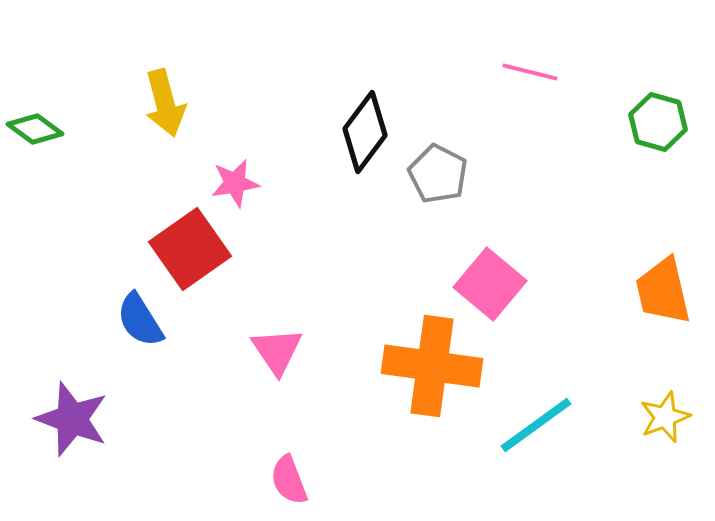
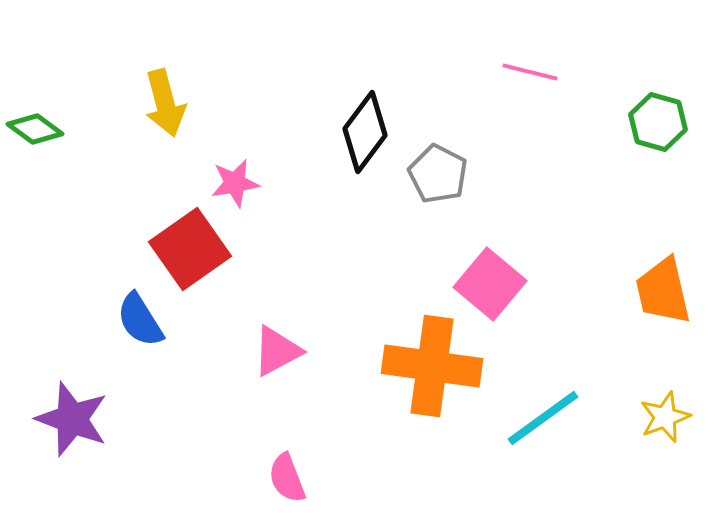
pink triangle: rotated 36 degrees clockwise
cyan line: moved 7 px right, 7 px up
pink semicircle: moved 2 px left, 2 px up
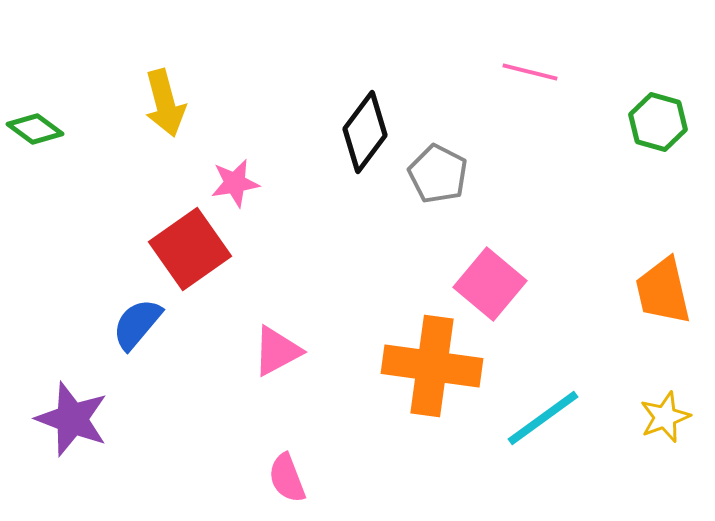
blue semicircle: moved 3 px left, 4 px down; rotated 72 degrees clockwise
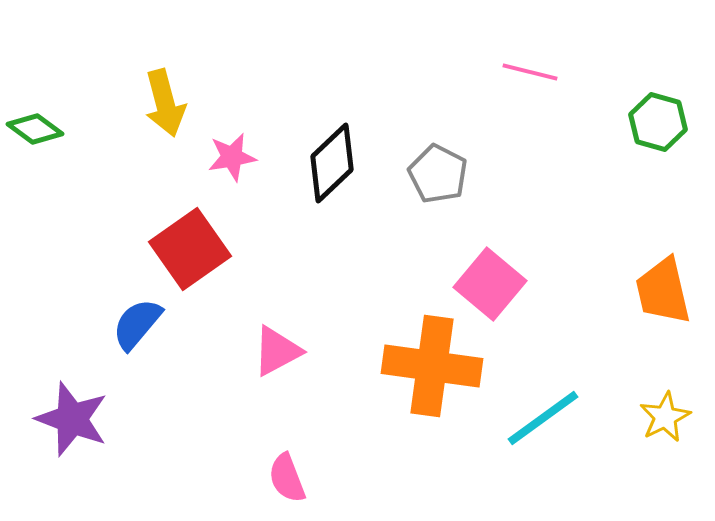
black diamond: moved 33 px left, 31 px down; rotated 10 degrees clockwise
pink star: moved 3 px left, 26 px up
yellow star: rotated 6 degrees counterclockwise
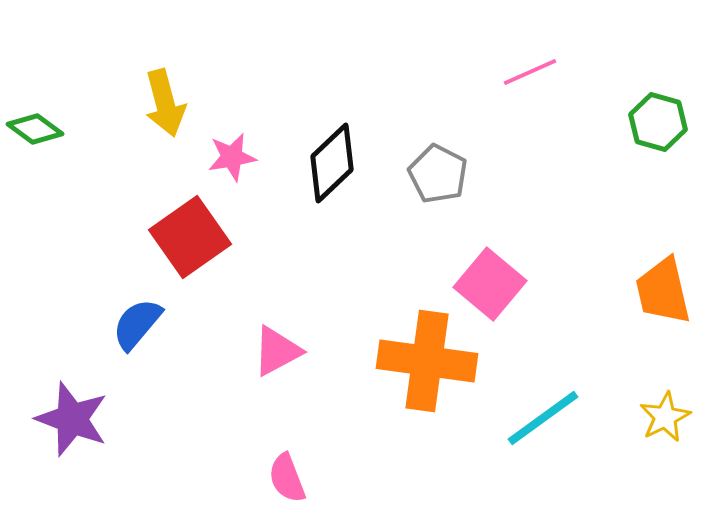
pink line: rotated 38 degrees counterclockwise
red square: moved 12 px up
orange cross: moved 5 px left, 5 px up
